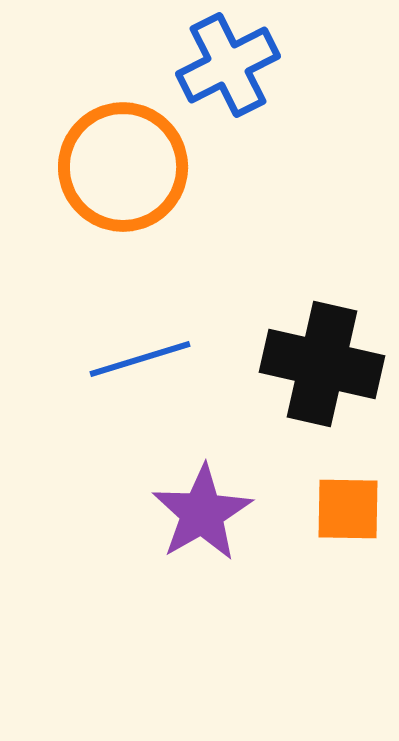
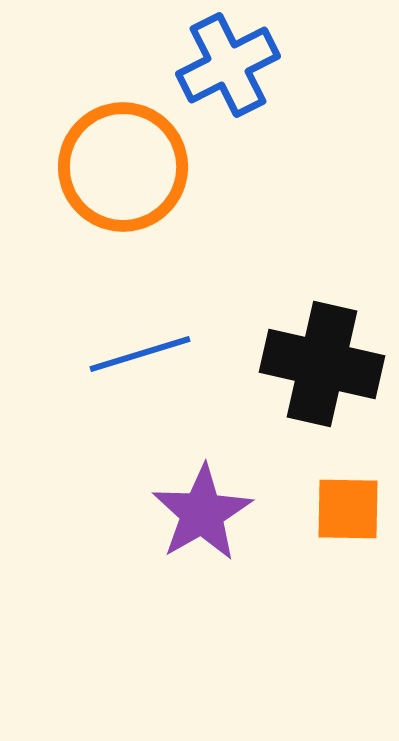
blue line: moved 5 px up
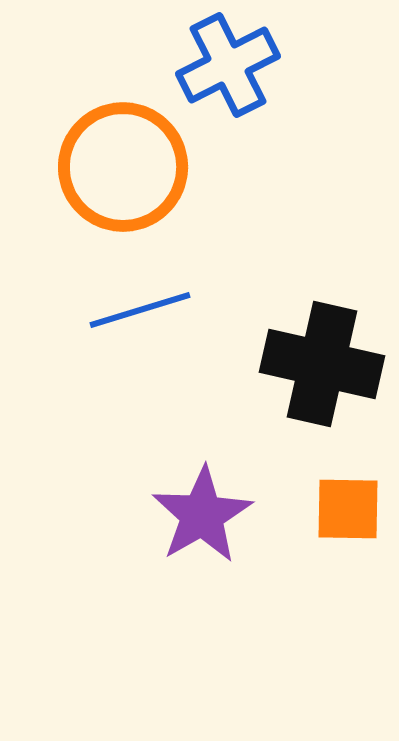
blue line: moved 44 px up
purple star: moved 2 px down
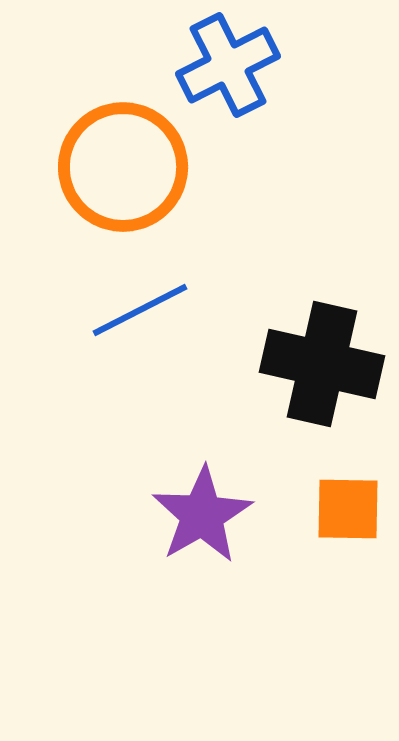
blue line: rotated 10 degrees counterclockwise
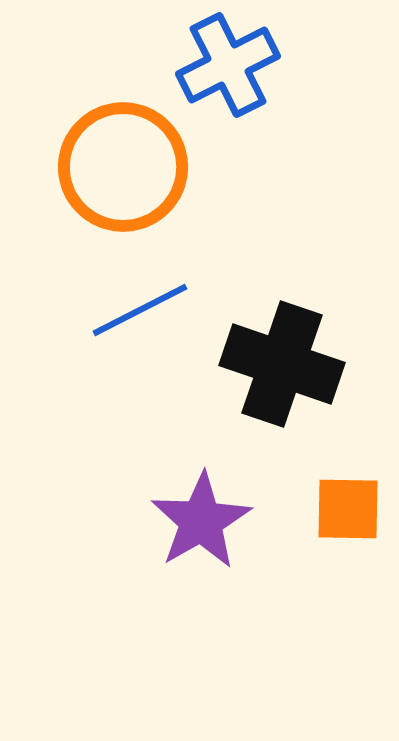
black cross: moved 40 px left; rotated 6 degrees clockwise
purple star: moved 1 px left, 6 px down
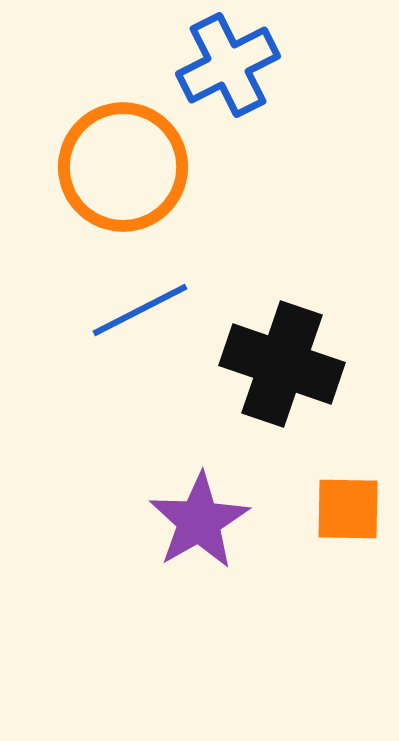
purple star: moved 2 px left
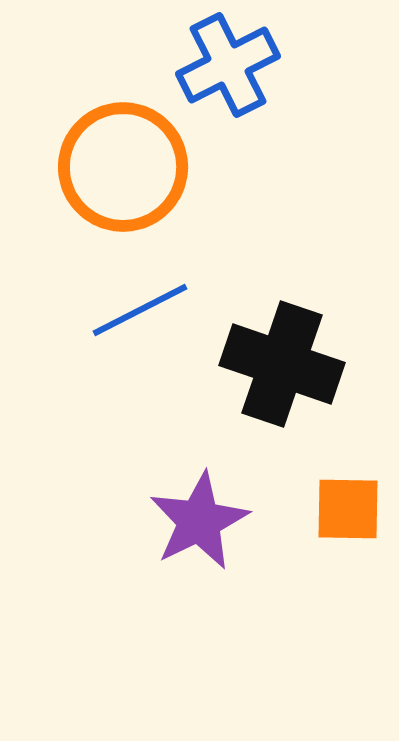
purple star: rotated 4 degrees clockwise
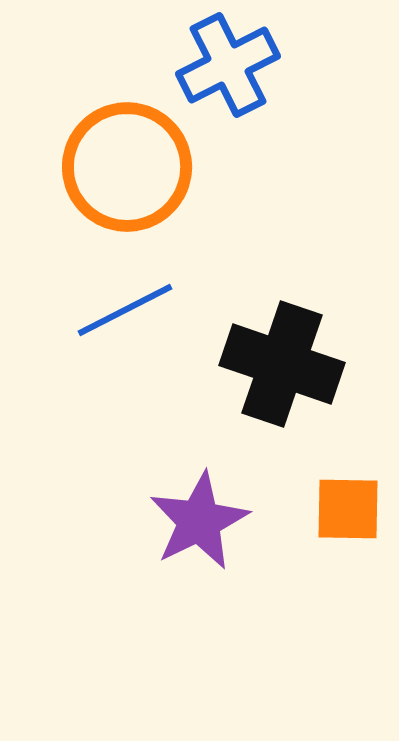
orange circle: moved 4 px right
blue line: moved 15 px left
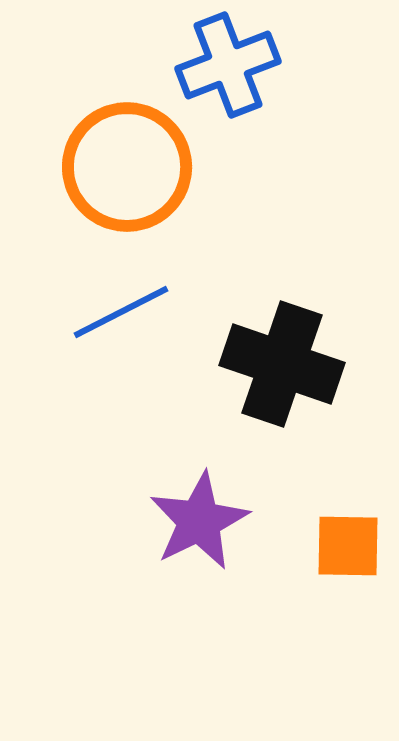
blue cross: rotated 6 degrees clockwise
blue line: moved 4 px left, 2 px down
orange square: moved 37 px down
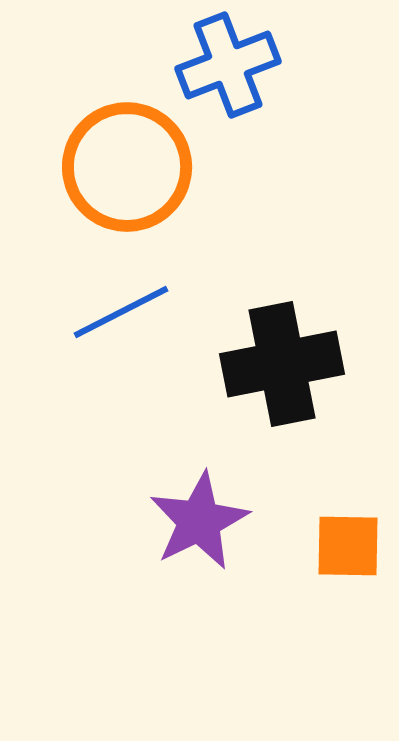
black cross: rotated 30 degrees counterclockwise
